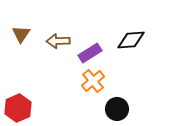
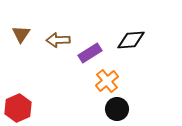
brown arrow: moved 1 px up
orange cross: moved 14 px right
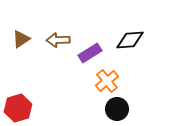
brown triangle: moved 5 px down; rotated 24 degrees clockwise
black diamond: moved 1 px left
red hexagon: rotated 8 degrees clockwise
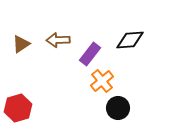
brown triangle: moved 5 px down
purple rectangle: moved 1 px down; rotated 20 degrees counterclockwise
orange cross: moved 5 px left
black circle: moved 1 px right, 1 px up
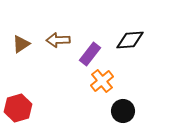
black circle: moved 5 px right, 3 px down
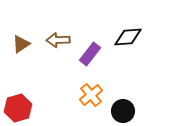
black diamond: moved 2 px left, 3 px up
orange cross: moved 11 px left, 14 px down
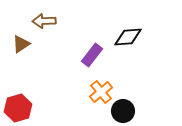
brown arrow: moved 14 px left, 19 px up
purple rectangle: moved 2 px right, 1 px down
orange cross: moved 10 px right, 3 px up
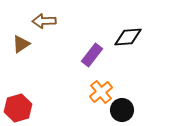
black circle: moved 1 px left, 1 px up
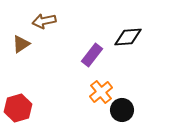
brown arrow: rotated 10 degrees counterclockwise
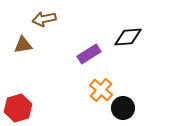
brown arrow: moved 2 px up
brown triangle: moved 2 px right, 1 px down; rotated 24 degrees clockwise
purple rectangle: moved 3 px left, 1 px up; rotated 20 degrees clockwise
orange cross: moved 2 px up; rotated 10 degrees counterclockwise
black circle: moved 1 px right, 2 px up
